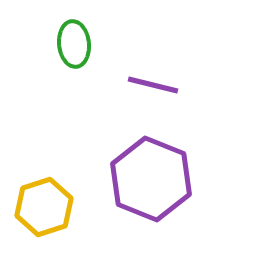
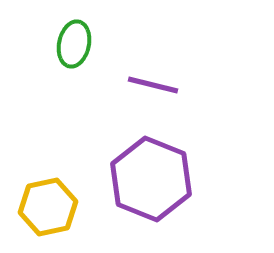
green ellipse: rotated 18 degrees clockwise
yellow hexagon: moved 4 px right; rotated 6 degrees clockwise
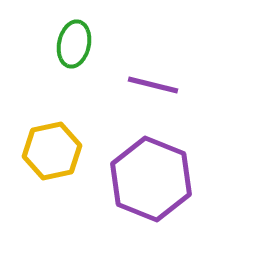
yellow hexagon: moved 4 px right, 56 px up
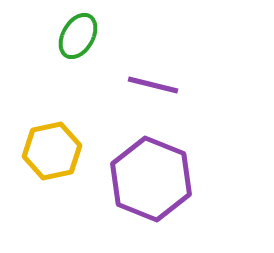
green ellipse: moved 4 px right, 8 px up; rotated 18 degrees clockwise
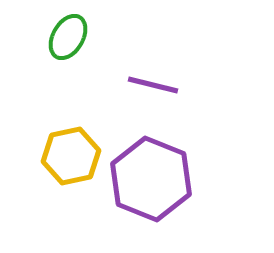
green ellipse: moved 10 px left, 1 px down
yellow hexagon: moved 19 px right, 5 px down
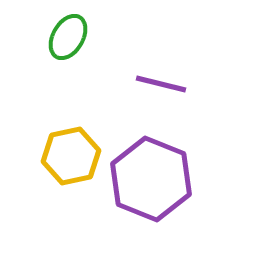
purple line: moved 8 px right, 1 px up
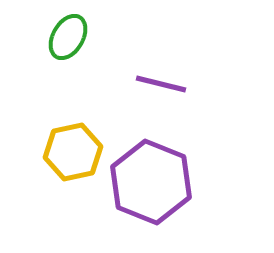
yellow hexagon: moved 2 px right, 4 px up
purple hexagon: moved 3 px down
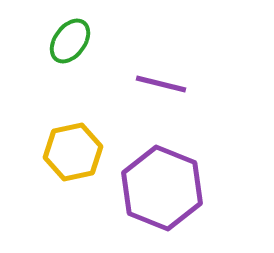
green ellipse: moved 2 px right, 4 px down; rotated 6 degrees clockwise
purple hexagon: moved 11 px right, 6 px down
